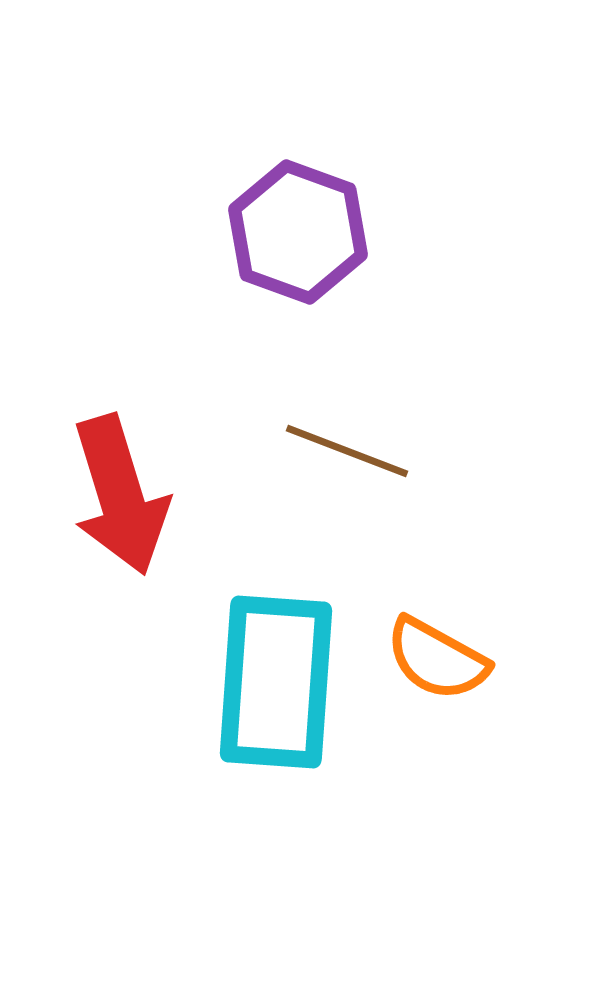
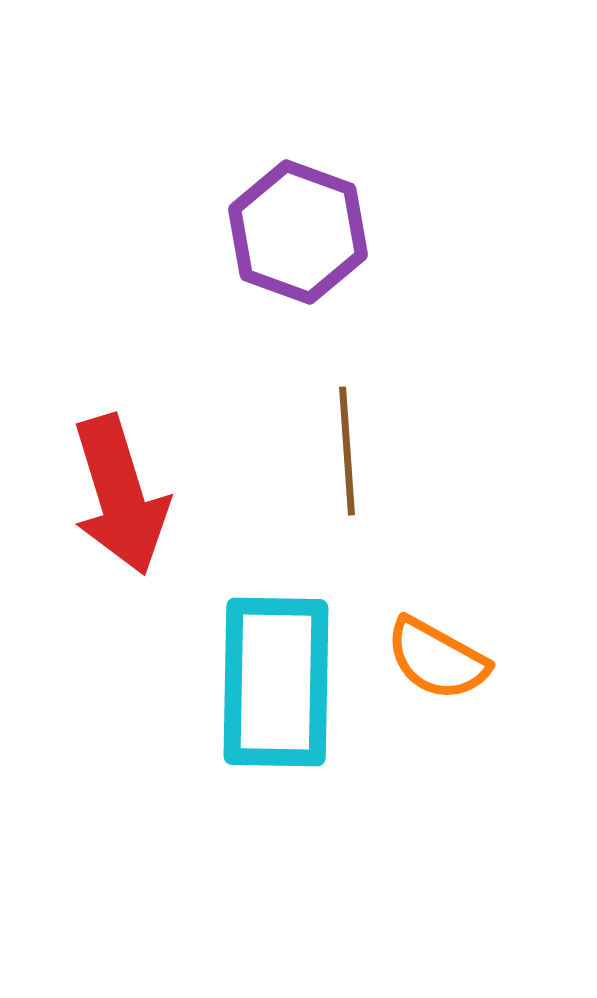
brown line: rotated 65 degrees clockwise
cyan rectangle: rotated 3 degrees counterclockwise
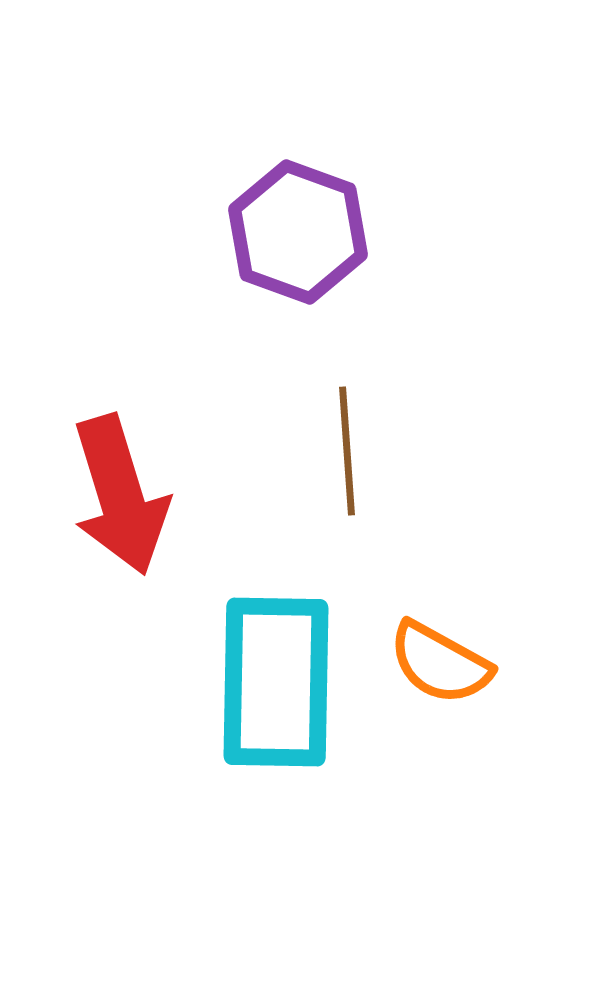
orange semicircle: moved 3 px right, 4 px down
